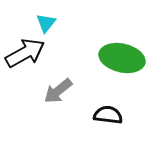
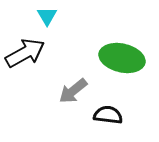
cyan triangle: moved 1 px right, 7 px up; rotated 10 degrees counterclockwise
gray arrow: moved 15 px right
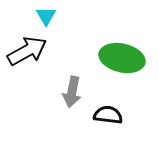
cyan triangle: moved 1 px left
black arrow: moved 2 px right, 2 px up
gray arrow: moved 1 px left, 1 px down; rotated 40 degrees counterclockwise
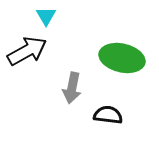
gray arrow: moved 4 px up
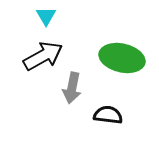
black arrow: moved 16 px right, 5 px down
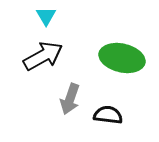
gray arrow: moved 2 px left, 11 px down; rotated 8 degrees clockwise
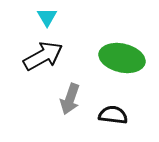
cyan triangle: moved 1 px right, 1 px down
black semicircle: moved 5 px right
